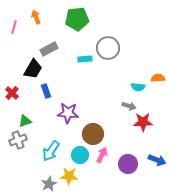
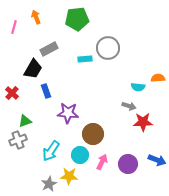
pink arrow: moved 7 px down
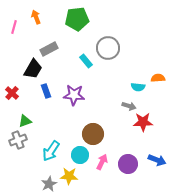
cyan rectangle: moved 1 px right, 2 px down; rotated 56 degrees clockwise
purple star: moved 6 px right, 18 px up
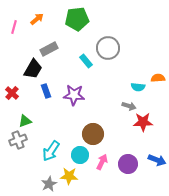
orange arrow: moved 1 px right, 2 px down; rotated 72 degrees clockwise
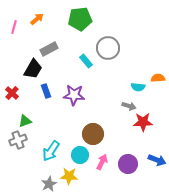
green pentagon: moved 3 px right
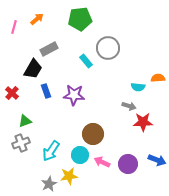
gray cross: moved 3 px right, 3 px down
pink arrow: rotated 91 degrees counterclockwise
yellow star: rotated 12 degrees counterclockwise
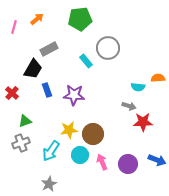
blue rectangle: moved 1 px right, 1 px up
pink arrow: rotated 42 degrees clockwise
yellow star: moved 46 px up
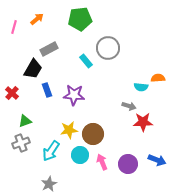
cyan semicircle: moved 3 px right
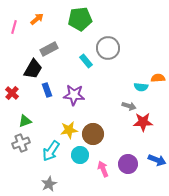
pink arrow: moved 1 px right, 7 px down
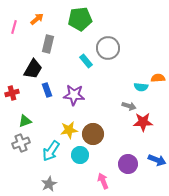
gray rectangle: moved 1 px left, 5 px up; rotated 48 degrees counterclockwise
red cross: rotated 32 degrees clockwise
pink arrow: moved 12 px down
